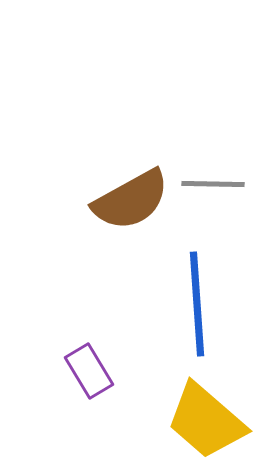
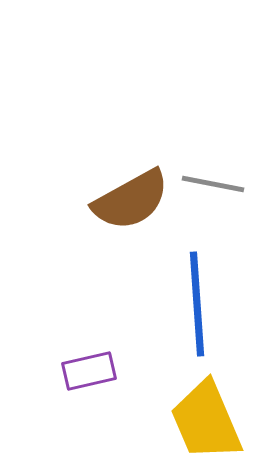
gray line: rotated 10 degrees clockwise
purple rectangle: rotated 72 degrees counterclockwise
yellow trapezoid: rotated 26 degrees clockwise
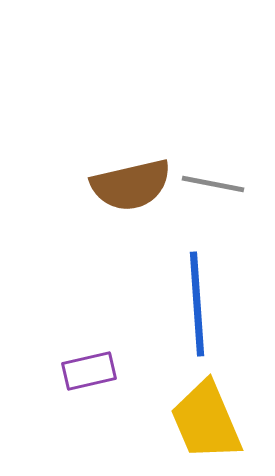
brown semicircle: moved 15 px up; rotated 16 degrees clockwise
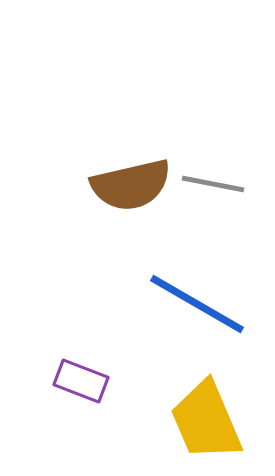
blue line: rotated 56 degrees counterclockwise
purple rectangle: moved 8 px left, 10 px down; rotated 34 degrees clockwise
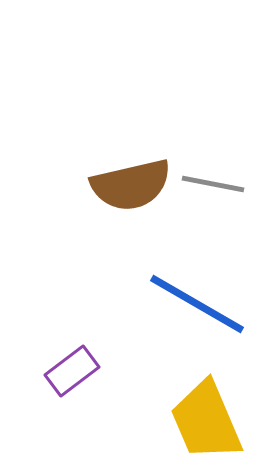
purple rectangle: moved 9 px left, 10 px up; rotated 58 degrees counterclockwise
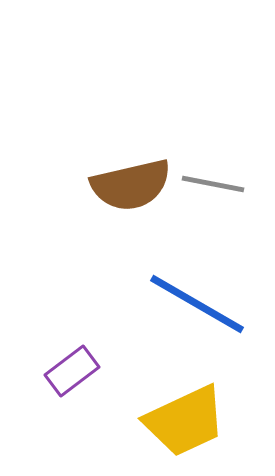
yellow trapezoid: moved 21 px left; rotated 92 degrees counterclockwise
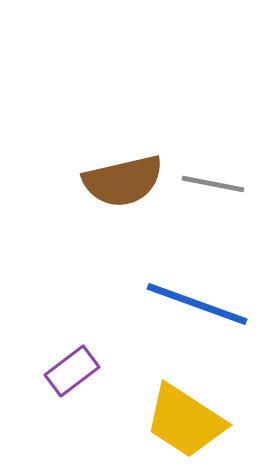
brown semicircle: moved 8 px left, 4 px up
blue line: rotated 10 degrees counterclockwise
yellow trapezoid: rotated 58 degrees clockwise
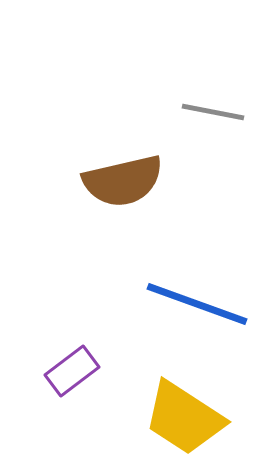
gray line: moved 72 px up
yellow trapezoid: moved 1 px left, 3 px up
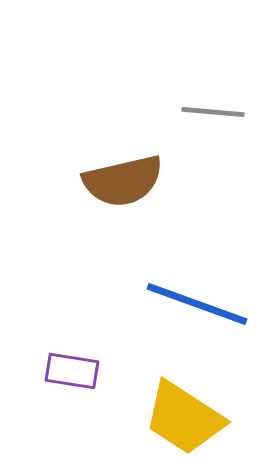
gray line: rotated 6 degrees counterclockwise
purple rectangle: rotated 46 degrees clockwise
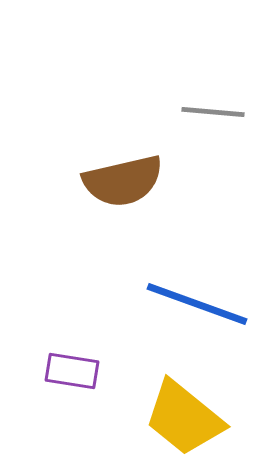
yellow trapezoid: rotated 6 degrees clockwise
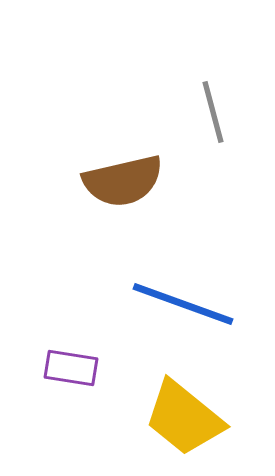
gray line: rotated 70 degrees clockwise
blue line: moved 14 px left
purple rectangle: moved 1 px left, 3 px up
